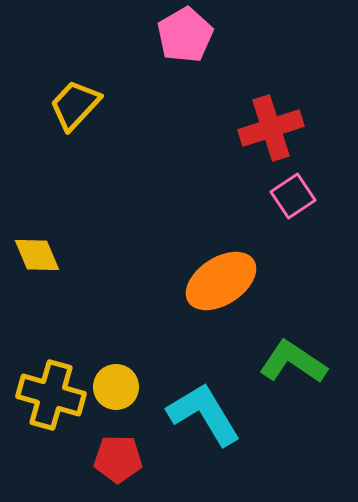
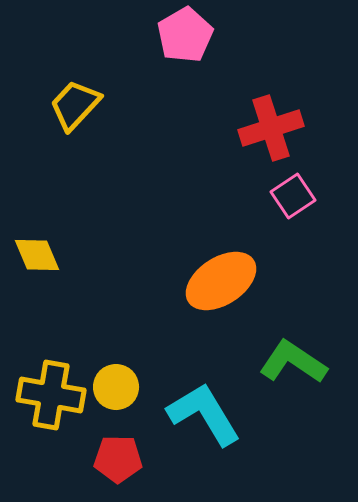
yellow cross: rotated 6 degrees counterclockwise
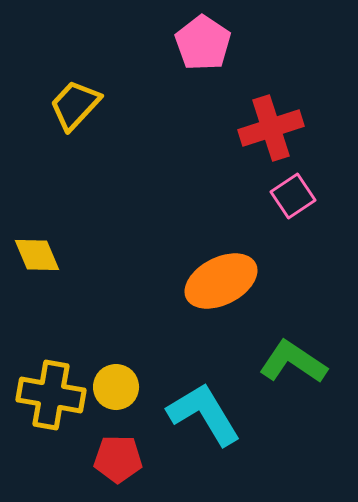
pink pentagon: moved 18 px right, 8 px down; rotated 8 degrees counterclockwise
orange ellipse: rotated 6 degrees clockwise
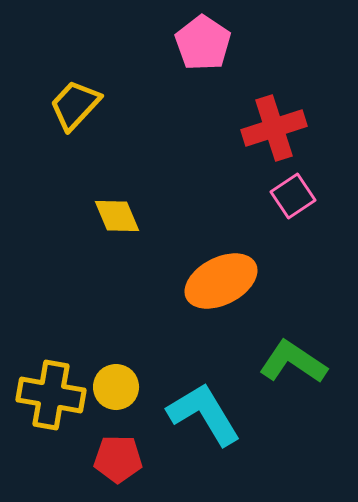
red cross: moved 3 px right
yellow diamond: moved 80 px right, 39 px up
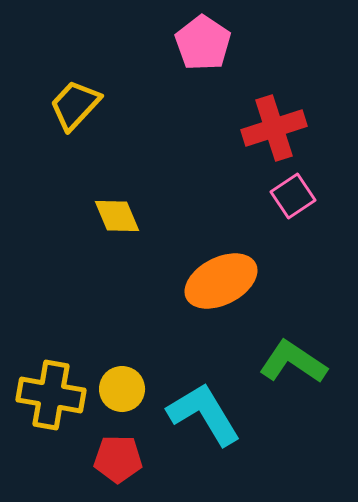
yellow circle: moved 6 px right, 2 px down
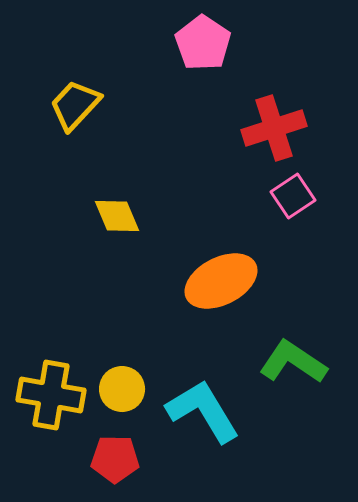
cyan L-shape: moved 1 px left, 3 px up
red pentagon: moved 3 px left
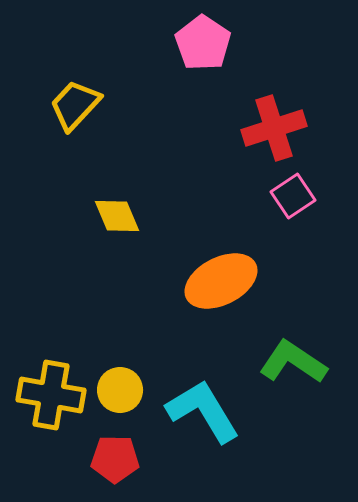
yellow circle: moved 2 px left, 1 px down
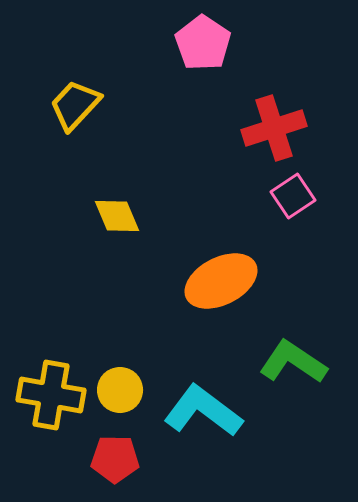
cyan L-shape: rotated 22 degrees counterclockwise
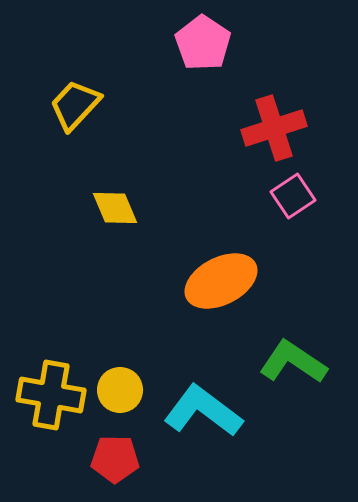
yellow diamond: moved 2 px left, 8 px up
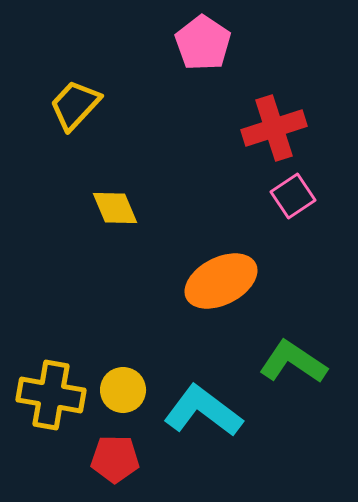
yellow circle: moved 3 px right
